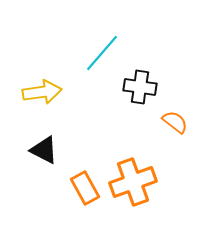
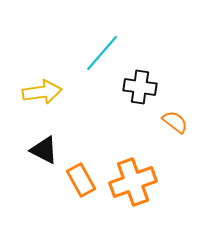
orange rectangle: moved 4 px left, 8 px up
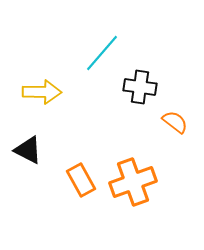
yellow arrow: rotated 9 degrees clockwise
black triangle: moved 16 px left
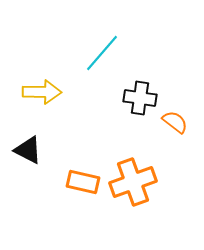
black cross: moved 11 px down
orange rectangle: moved 2 px right, 2 px down; rotated 48 degrees counterclockwise
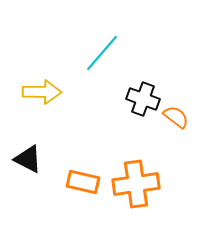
black cross: moved 3 px right, 1 px down; rotated 12 degrees clockwise
orange semicircle: moved 1 px right, 5 px up
black triangle: moved 9 px down
orange cross: moved 3 px right, 2 px down; rotated 12 degrees clockwise
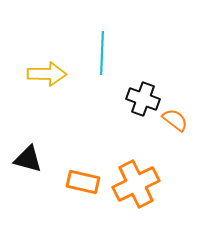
cyan line: rotated 39 degrees counterclockwise
yellow arrow: moved 5 px right, 18 px up
orange semicircle: moved 1 px left, 3 px down
black triangle: rotated 12 degrees counterclockwise
orange cross: rotated 18 degrees counterclockwise
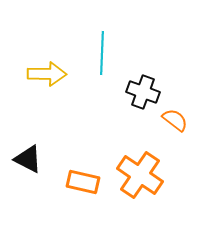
black cross: moved 7 px up
black triangle: rotated 12 degrees clockwise
orange cross: moved 4 px right, 9 px up; rotated 30 degrees counterclockwise
